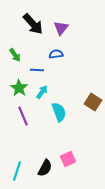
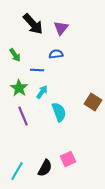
cyan line: rotated 12 degrees clockwise
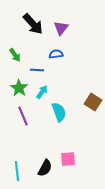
pink square: rotated 21 degrees clockwise
cyan line: rotated 36 degrees counterclockwise
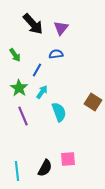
blue line: rotated 64 degrees counterclockwise
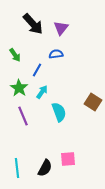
cyan line: moved 3 px up
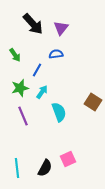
green star: moved 1 px right; rotated 24 degrees clockwise
pink square: rotated 21 degrees counterclockwise
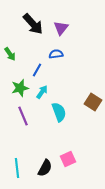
green arrow: moved 5 px left, 1 px up
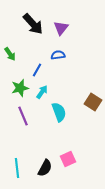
blue semicircle: moved 2 px right, 1 px down
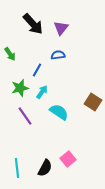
cyan semicircle: rotated 36 degrees counterclockwise
purple line: moved 2 px right; rotated 12 degrees counterclockwise
pink square: rotated 14 degrees counterclockwise
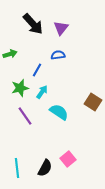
green arrow: rotated 72 degrees counterclockwise
